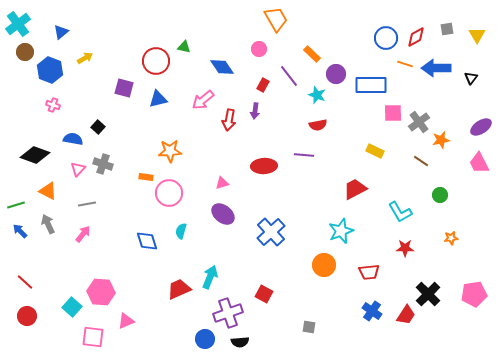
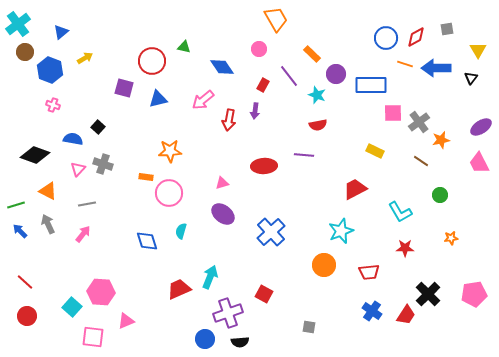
yellow triangle at (477, 35): moved 1 px right, 15 px down
red circle at (156, 61): moved 4 px left
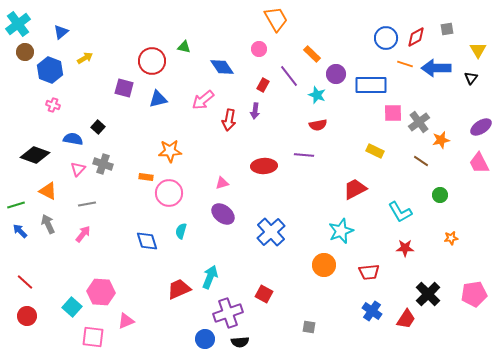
red trapezoid at (406, 315): moved 4 px down
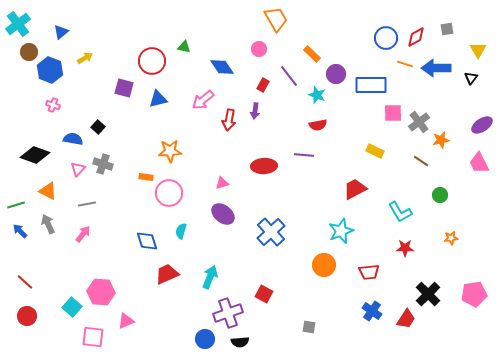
brown circle at (25, 52): moved 4 px right
purple ellipse at (481, 127): moved 1 px right, 2 px up
red trapezoid at (179, 289): moved 12 px left, 15 px up
